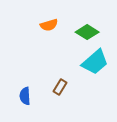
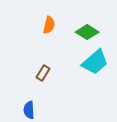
orange semicircle: rotated 60 degrees counterclockwise
brown rectangle: moved 17 px left, 14 px up
blue semicircle: moved 4 px right, 14 px down
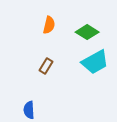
cyan trapezoid: rotated 12 degrees clockwise
brown rectangle: moved 3 px right, 7 px up
